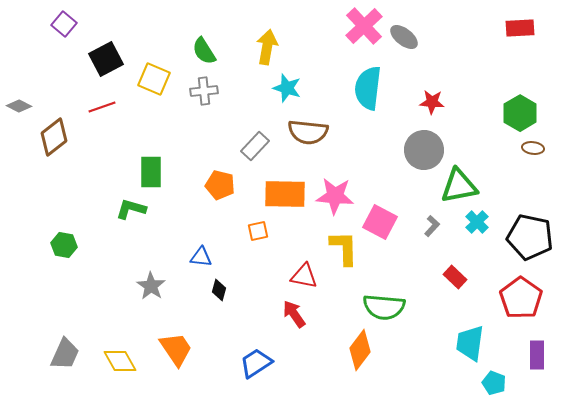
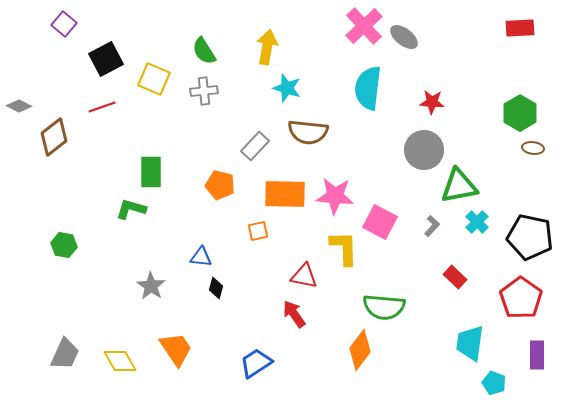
black diamond at (219, 290): moved 3 px left, 2 px up
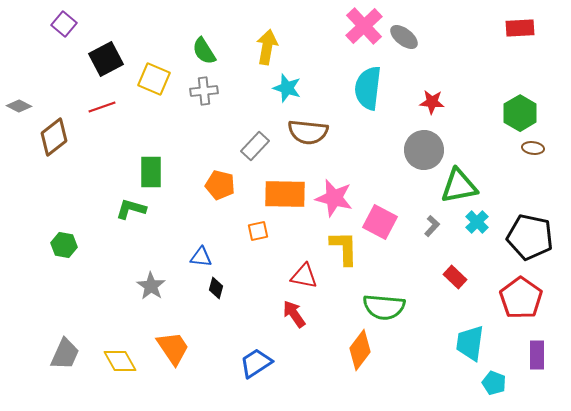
pink star at (335, 196): moved 1 px left, 2 px down; rotated 9 degrees clockwise
orange trapezoid at (176, 349): moved 3 px left, 1 px up
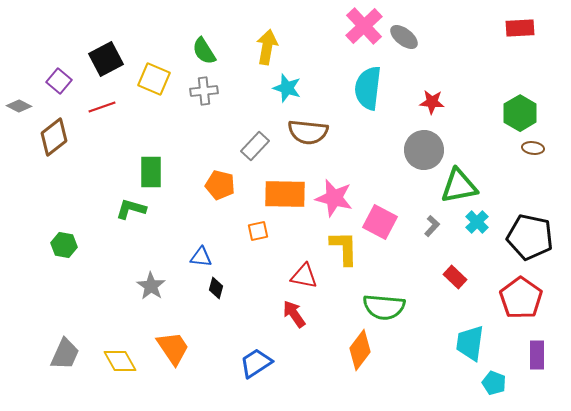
purple square at (64, 24): moved 5 px left, 57 px down
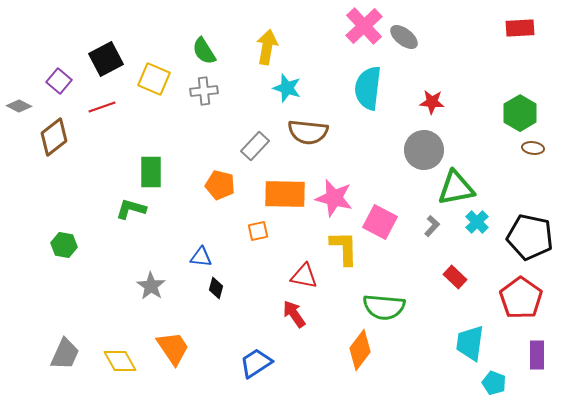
green triangle at (459, 186): moved 3 px left, 2 px down
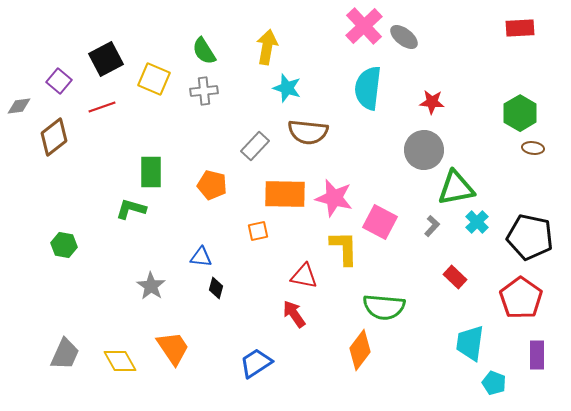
gray diamond at (19, 106): rotated 35 degrees counterclockwise
orange pentagon at (220, 185): moved 8 px left
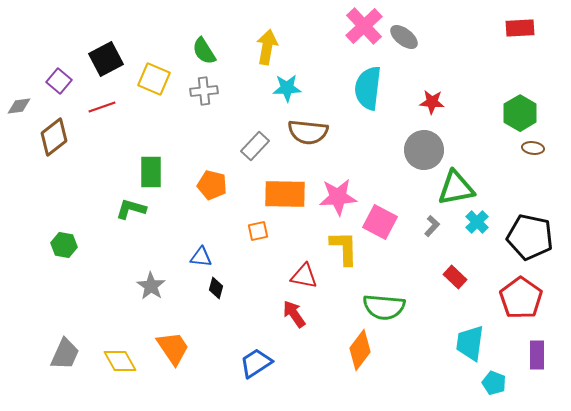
cyan star at (287, 88): rotated 20 degrees counterclockwise
pink star at (334, 198): moved 4 px right, 1 px up; rotated 18 degrees counterclockwise
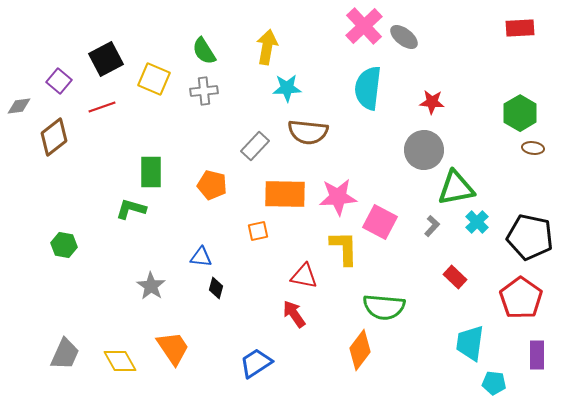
cyan pentagon at (494, 383): rotated 15 degrees counterclockwise
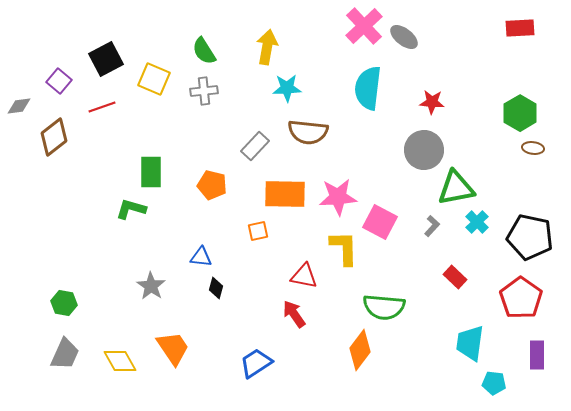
green hexagon at (64, 245): moved 58 px down
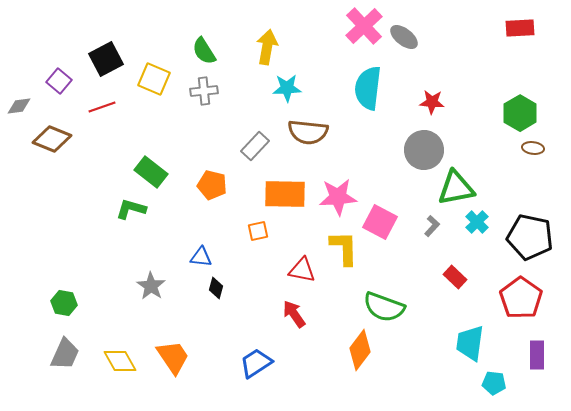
brown diamond at (54, 137): moved 2 px left, 2 px down; rotated 60 degrees clockwise
green rectangle at (151, 172): rotated 52 degrees counterclockwise
red triangle at (304, 276): moved 2 px left, 6 px up
green semicircle at (384, 307): rotated 15 degrees clockwise
orange trapezoid at (173, 348): moved 9 px down
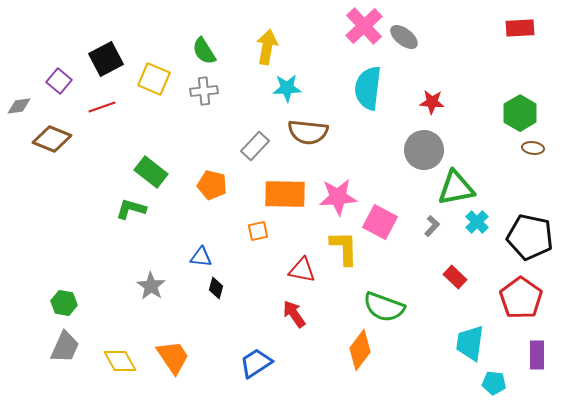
gray trapezoid at (65, 354): moved 7 px up
